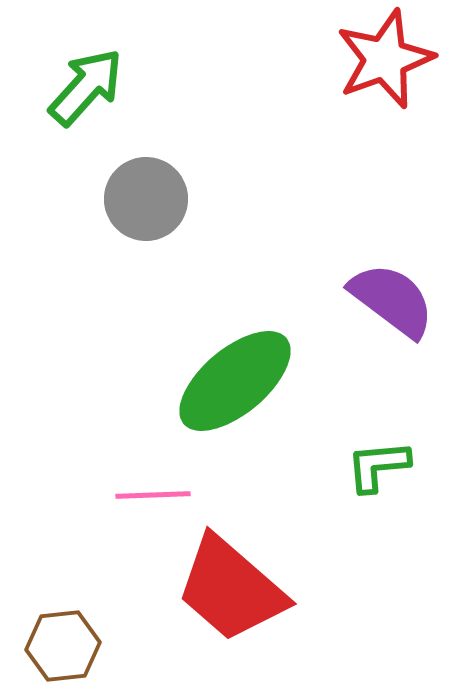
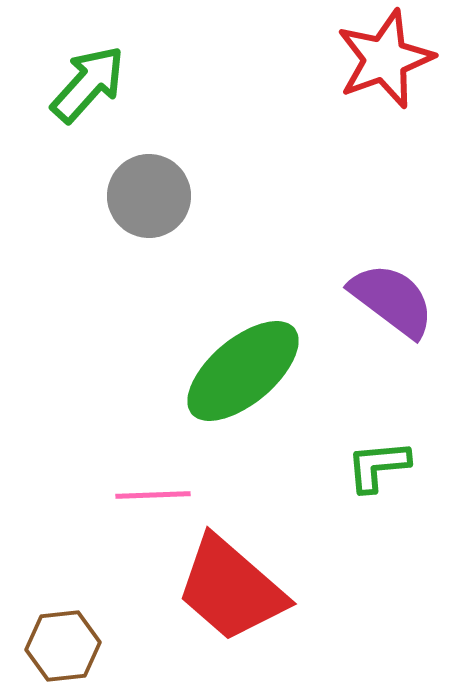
green arrow: moved 2 px right, 3 px up
gray circle: moved 3 px right, 3 px up
green ellipse: moved 8 px right, 10 px up
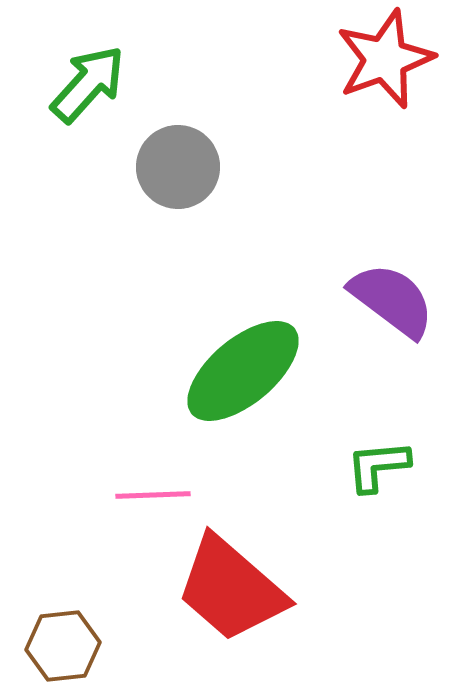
gray circle: moved 29 px right, 29 px up
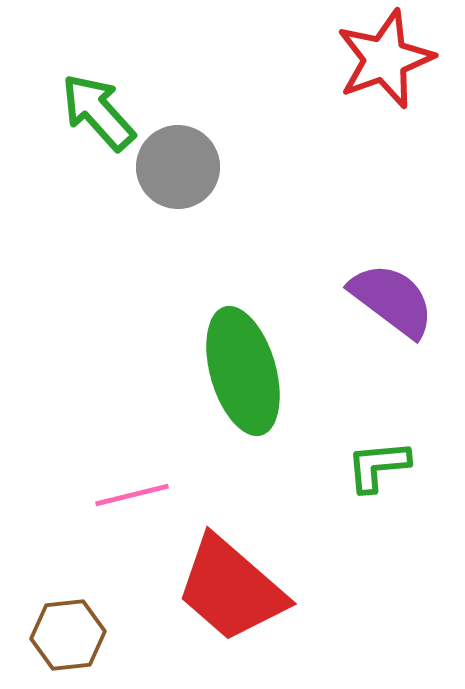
green arrow: moved 10 px right, 28 px down; rotated 84 degrees counterclockwise
green ellipse: rotated 66 degrees counterclockwise
pink line: moved 21 px left; rotated 12 degrees counterclockwise
brown hexagon: moved 5 px right, 11 px up
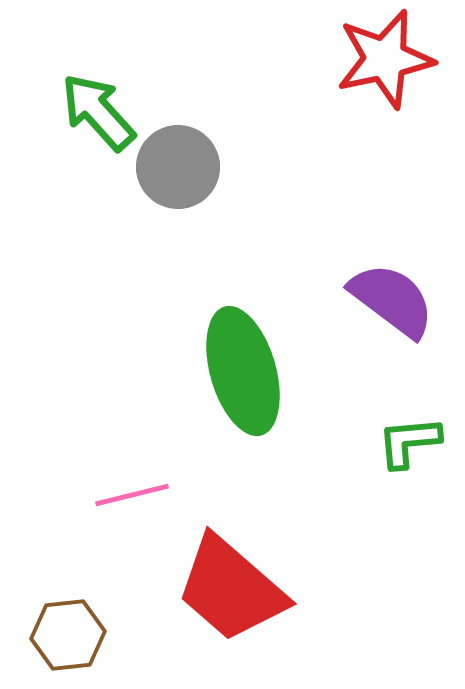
red star: rotated 8 degrees clockwise
green L-shape: moved 31 px right, 24 px up
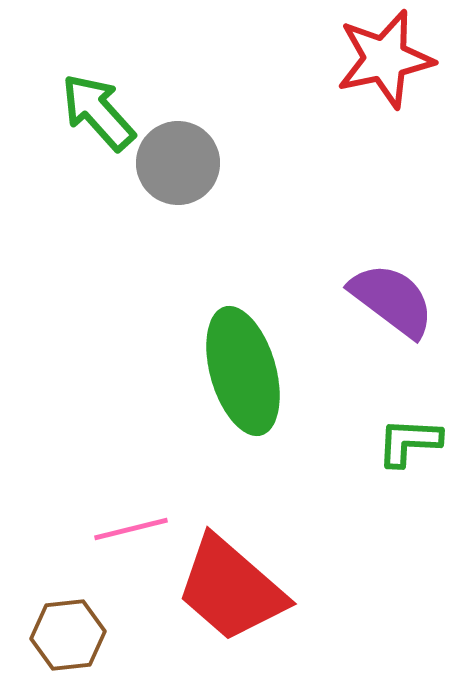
gray circle: moved 4 px up
green L-shape: rotated 8 degrees clockwise
pink line: moved 1 px left, 34 px down
